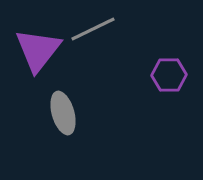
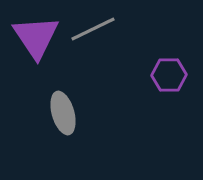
purple triangle: moved 2 px left, 13 px up; rotated 12 degrees counterclockwise
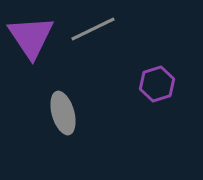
purple triangle: moved 5 px left
purple hexagon: moved 12 px left, 9 px down; rotated 16 degrees counterclockwise
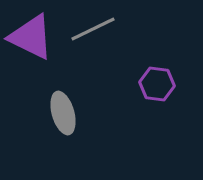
purple triangle: rotated 30 degrees counterclockwise
purple hexagon: rotated 24 degrees clockwise
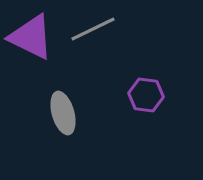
purple hexagon: moved 11 px left, 11 px down
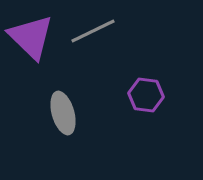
gray line: moved 2 px down
purple triangle: rotated 18 degrees clockwise
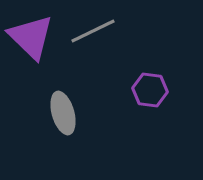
purple hexagon: moved 4 px right, 5 px up
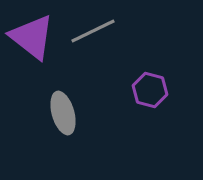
purple triangle: moved 1 px right; rotated 6 degrees counterclockwise
purple hexagon: rotated 8 degrees clockwise
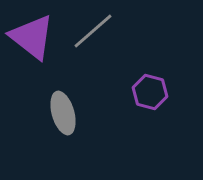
gray line: rotated 15 degrees counterclockwise
purple hexagon: moved 2 px down
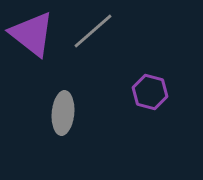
purple triangle: moved 3 px up
gray ellipse: rotated 21 degrees clockwise
